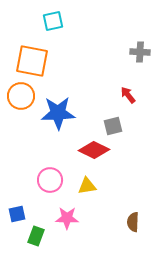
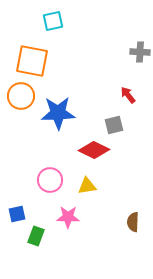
gray square: moved 1 px right, 1 px up
pink star: moved 1 px right, 1 px up
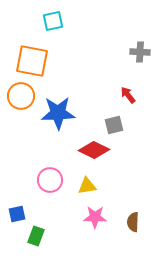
pink star: moved 27 px right
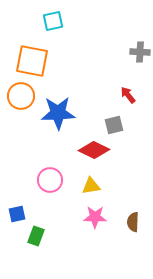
yellow triangle: moved 4 px right
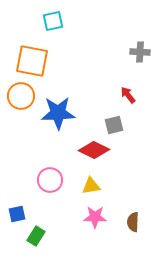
green rectangle: rotated 12 degrees clockwise
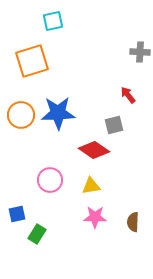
orange square: rotated 28 degrees counterclockwise
orange circle: moved 19 px down
red diamond: rotated 8 degrees clockwise
green rectangle: moved 1 px right, 2 px up
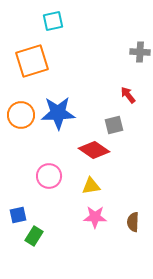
pink circle: moved 1 px left, 4 px up
blue square: moved 1 px right, 1 px down
green rectangle: moved 3 px left, 2 px down
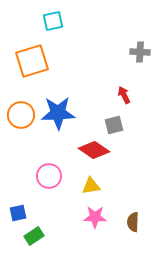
red arrow: moved 4 px left; rotated 12 degrees clockwise
blue square: moved 2 px up
green rectangle: rotated 24 degrees clockwise
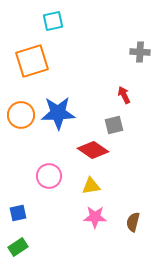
red diamond: moved 1 px left
brown semicircle: rotated 12 degrees clockwise
green rectangle: moved 16 px left, 11 px down
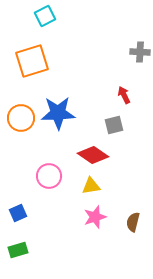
cyan square: moved 8 px left, 5 px up; rotated 15 degrees counterclockwise
orange circle: moved 3 px down
red diamond: moved 5 px down
blue square: rotated 12 degrees counterclockwise
pink star: rotated 20 degrees counterclockwise
green rectangle: moved 3 px down; rotated 18 degrees clockwise
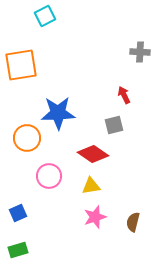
orange square: moved 11 px left, 4 px down; rotated 8 degrees clockwise
orange circle: moved 6 px right, 20 px down
red diamond: moved 1 px up
